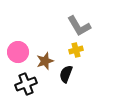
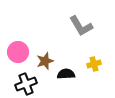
gray L-shape: moved 2 px right
yellow cross: moved 18 px right, 14 px down
black semicircle: rotated 66 degrees clockwise
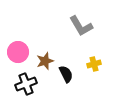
black semicircle: rotated 66 degrees clockwise
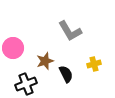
gray L-shape: moved 11 px left, 5 px down
pink circle: moved 5 px left, 4 px up
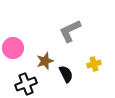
gray L-shape: rotated 95 degrees clockwise
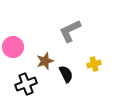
pink circle: moved 1 px up
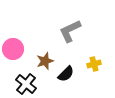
pink circle: moved 2 px down
black semicircle: rotated 72 degrees clockwise
black cross: rotated 30 degrees counterclockwise
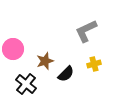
gray L-shape: moved 16 px right
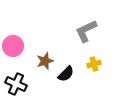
pink circle: moved 3 px up
black cross: moved 10 px left; rotated 15 degrees counterclockwise
